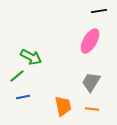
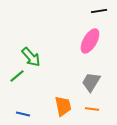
green arrow: rotated 20 degrees clockwise
blue line: moved 17 px down; rotated 24 degrees clockwise
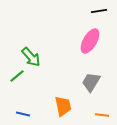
orange line: moved 10 px right, 6 px down
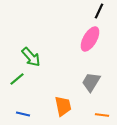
black line: rotated 56 degrees counterclockwise
pink ellipse: moved 2 px up
green line: moved 3 px down
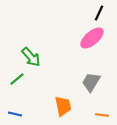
black line: moved 2 px down
pink ellipse: moved 2 px right, 1 px up; rotated 20 degrees clockwise
blue line: moved 8 px left
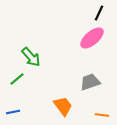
gray trapezoid: moved 1 px left; rotated 40 degrees clockwise
orange trapezoid: rotated 25 degrees counterclockwise
blue line: moved 2 px left, 2 px up; rotated 24 degrees counterclockwise
